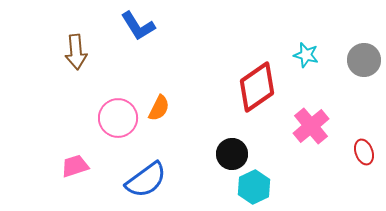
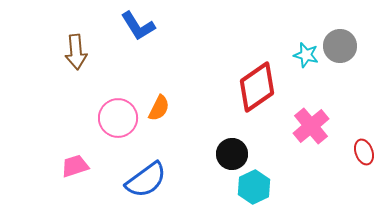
gray circle: moved 24 px left, 14 px up
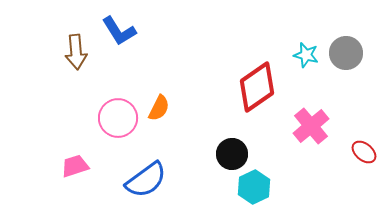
blue L-shape: moved 19 px left, 5 px down
gray circle: moved 6 px right, 7 px down
red ellipse: rotated 30 degrees counterclockwise
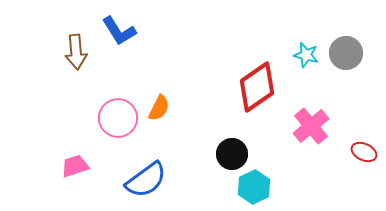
red ellipse: rotated 15 degrees counterclockwise
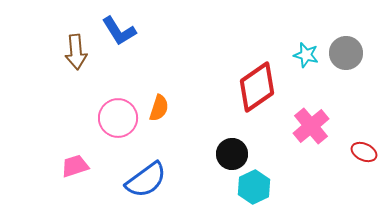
orange semicircle: rotated 8 degrees counterclockwise
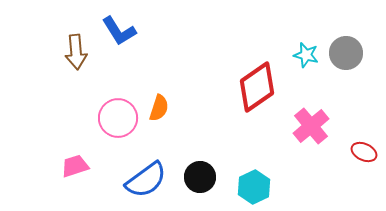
black circle: moved 32 px left, 23 px down
